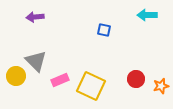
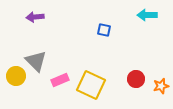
yellow square: moved 1 px up
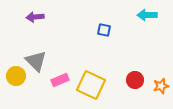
red circle: moved 1 px left, 1 px down
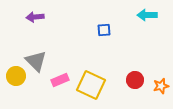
blue square: rotated 16 degrees counterclockwise
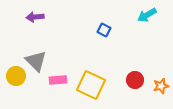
cyan arrow: rotated 30 degrees counterclockwise
blue square: rotated 32 degrees clockwise
pink rectangle: moved 2 px left; rotated 18 degrees clockwise
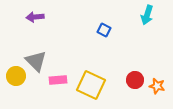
cyan arrow: rotated 42 degrees counterclockwise
orange star: moved 4 px left; rotated 28 degrees clockwise
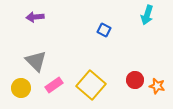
yellow circle: moved 5 px right, 12 px down
pink rectangle: moved 4 px left, 5 px down; rotated 30 degrees counterclockwise
yellow square: rotated 16 degrees clockwise
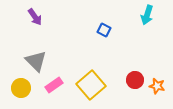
purple arrow: rotated 120 degrees counterclockwise
yellow square: rotated 8 degrees clockwise
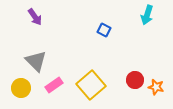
orange star: moved 1 px left, 1 px down
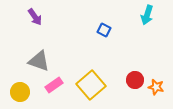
gray triangle: moved 3 px right; rotated 25 degrees counterclockwise
yellow circle: moved 1 px left, 4 px down
